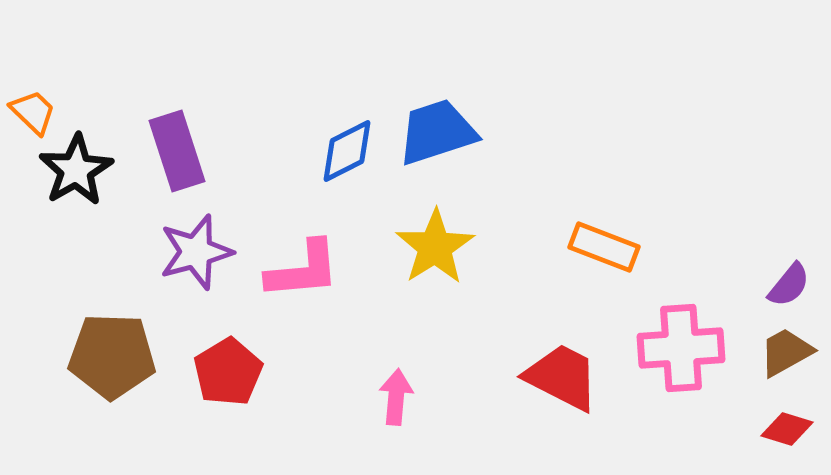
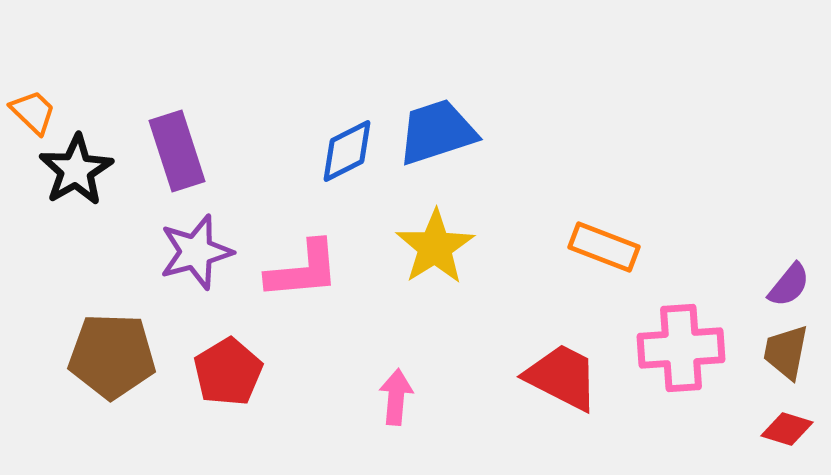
brown trapezoid: rotated 50 degrees counterclockwise
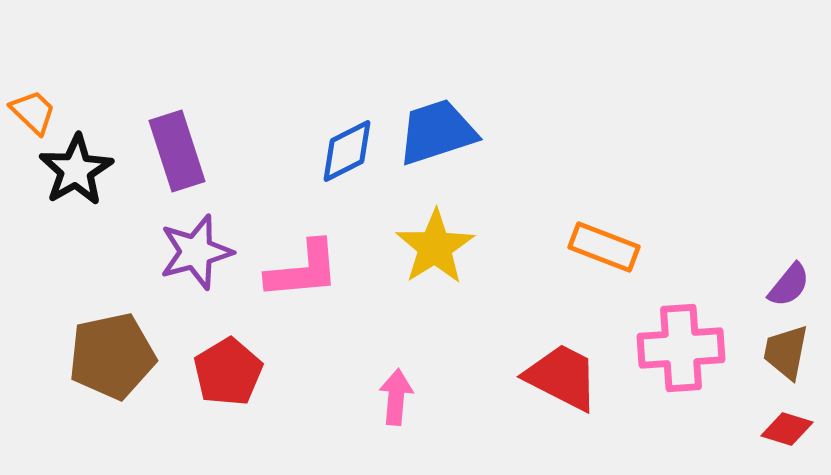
brown pentagon: rotated 14 degrees counterclockwise
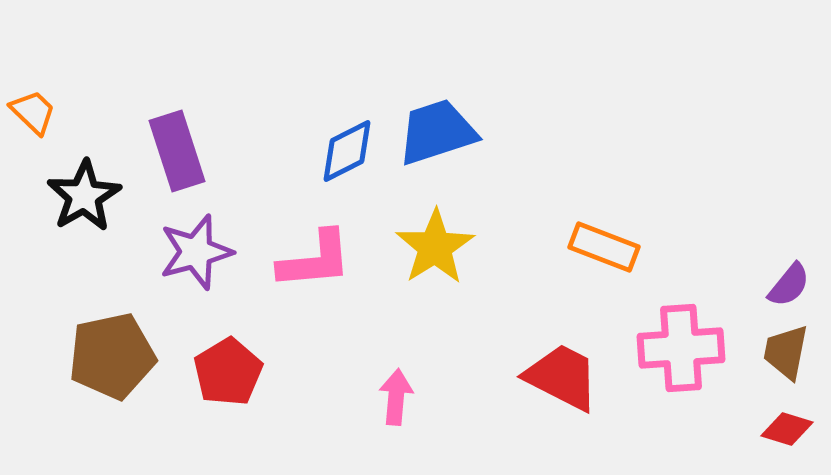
black star: moved 8 px right, 26 px down
pink L-shape: moved 12 px right, 10 px up
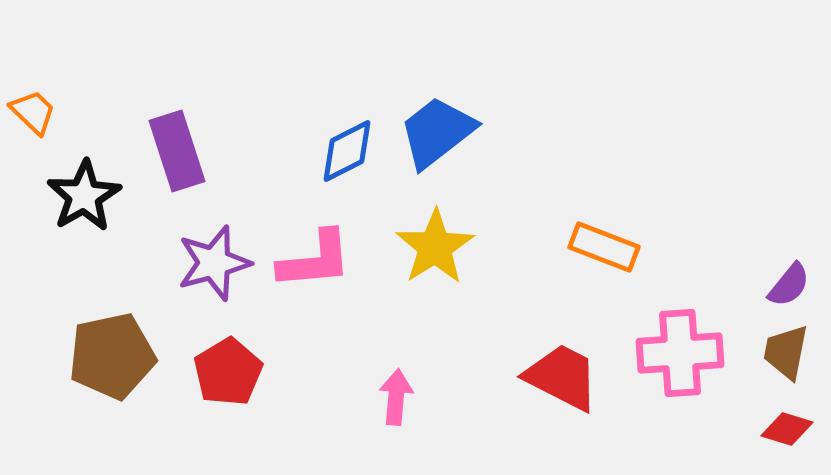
blue trapezoid: rotated 20 degrees counterclockwise
purple star: moved 18 px right, 11 px down
pink cross: moved 1 px left, 5 px down
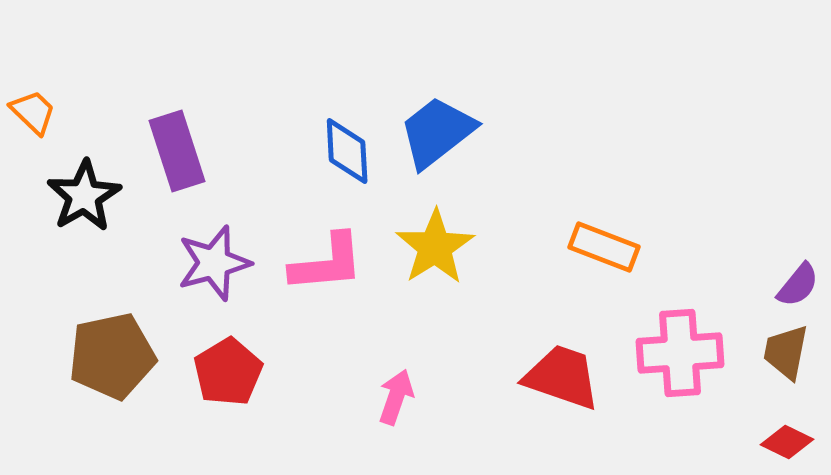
blue diamond: rotated 66 degrees counterclockwise
pink L-shape: moved 12 px right, 3 px down
purple semicircle: moved 9 px right
red trapezoid: rotated 8 degrees counterclockwise
pink arrow: rotated 14 degrees clockwise
red diamond: moved 13 px down; rotated 9 degrees clockwise
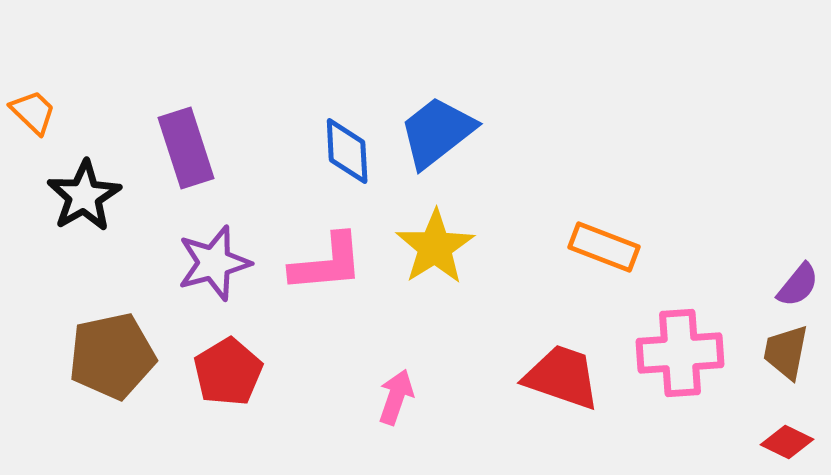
purple rectangle: moved 9 px right, 3 px up
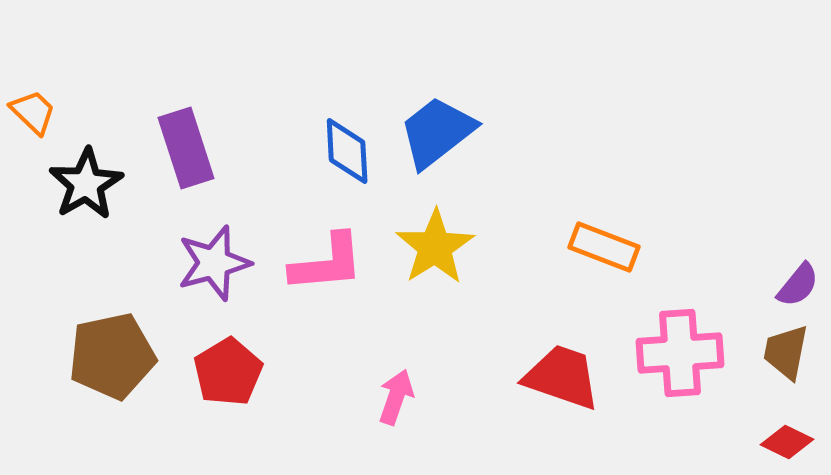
black star: moved 2 px right, 12 px up
